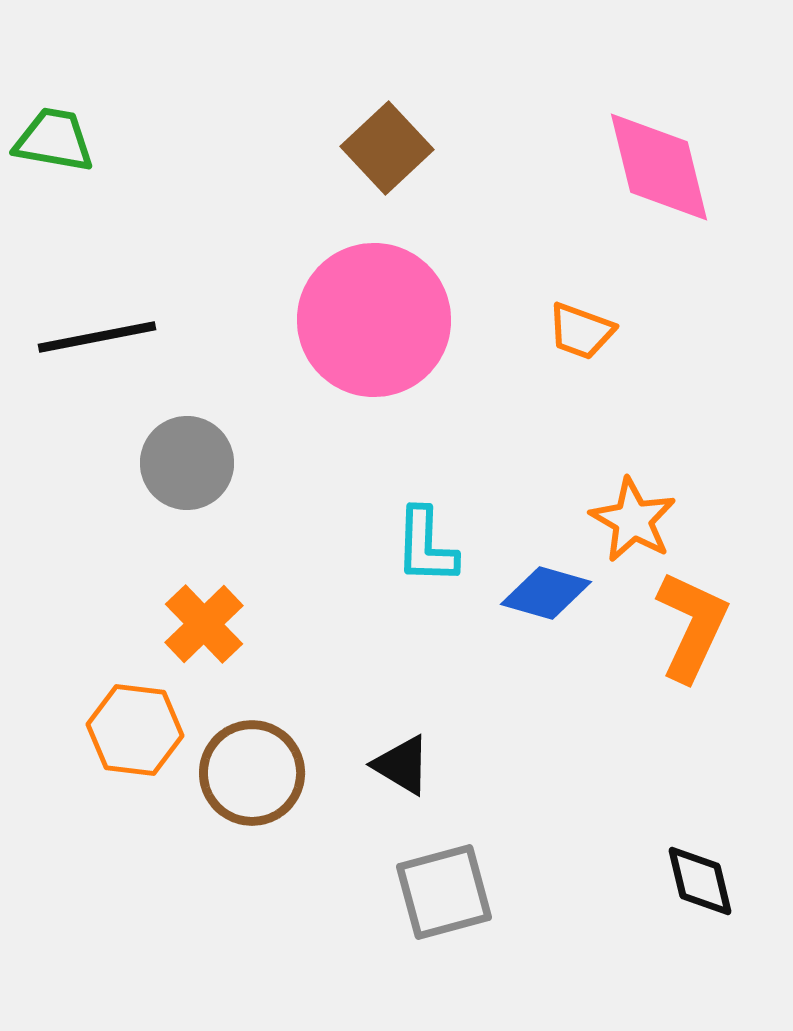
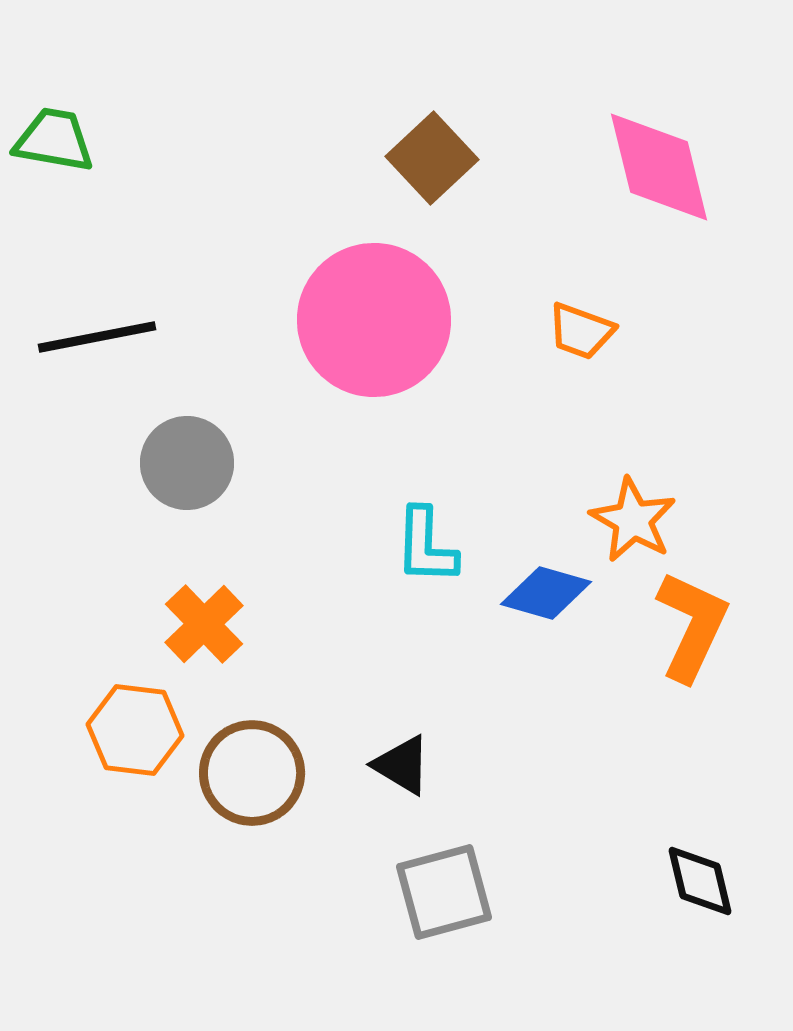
brown square: moved 45 px right, 10 px down
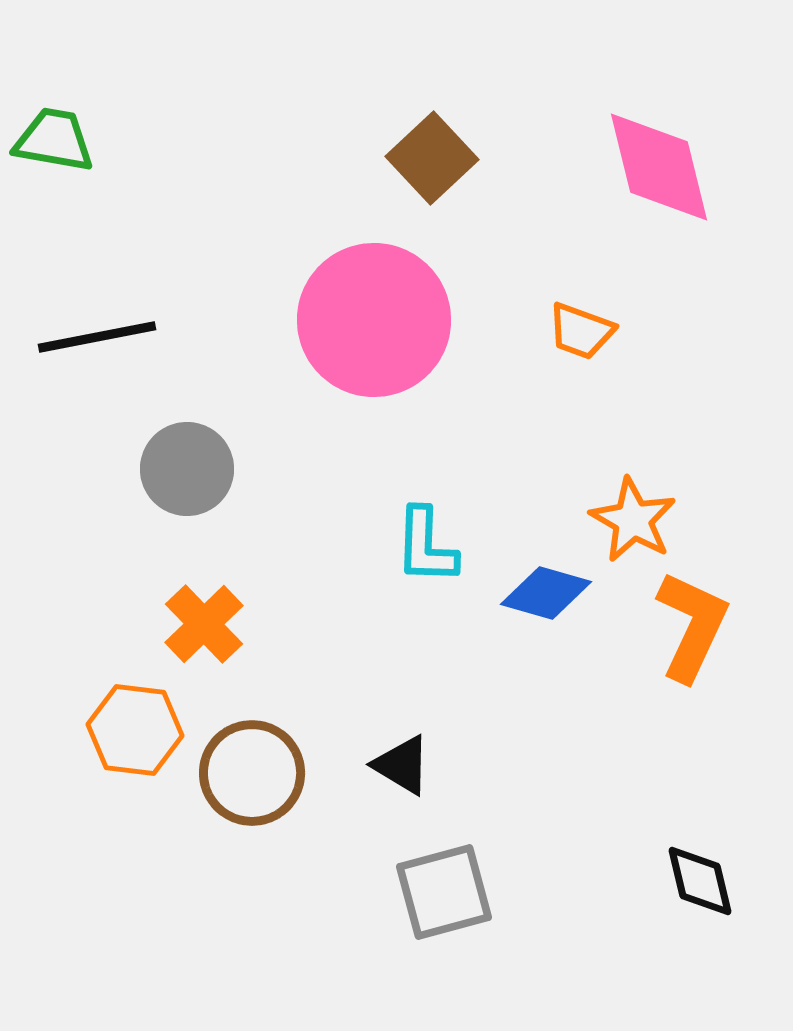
gray circle: moved 6 px down
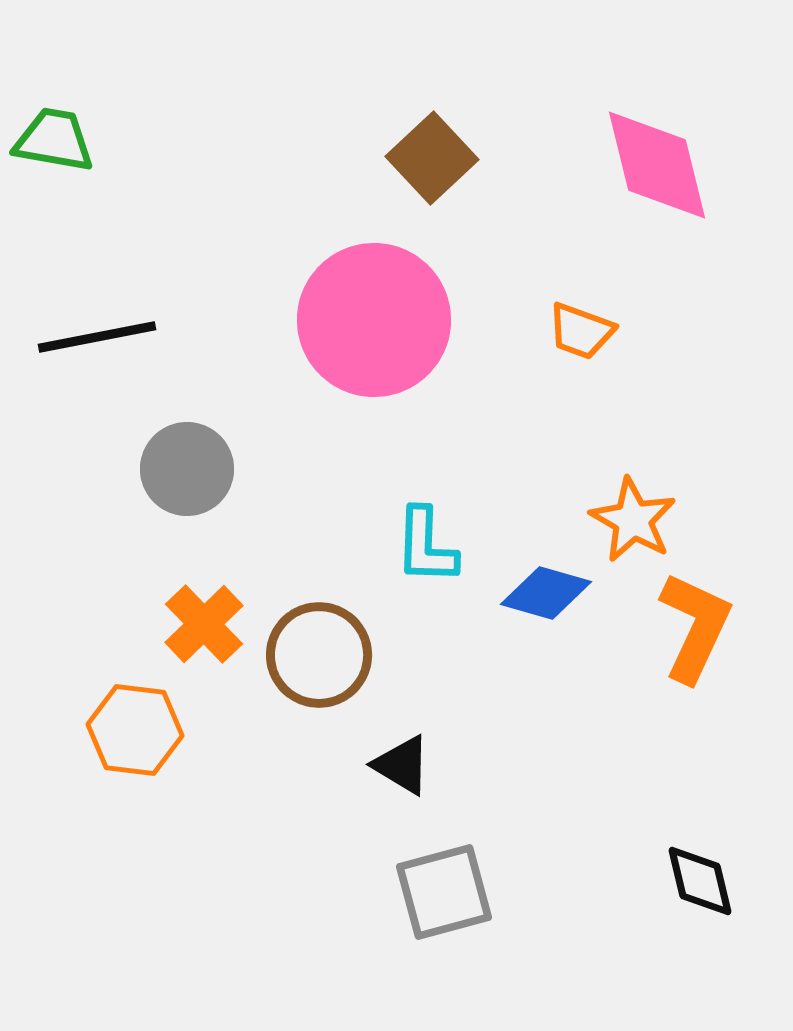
pink diamond: moved 2 px left, 2 px up
orange L-shape: moved 3 px right, 1 px down
brown circle: moved 67 px right, 118 px up
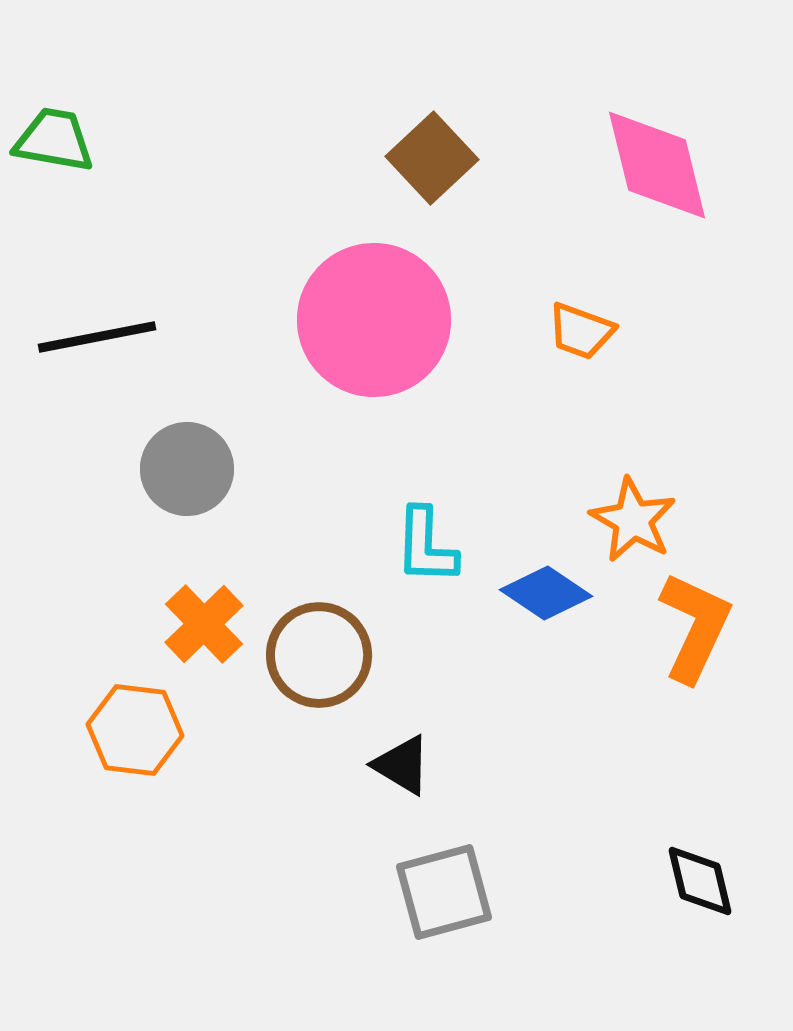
blue diamond: rotated 18 degrees clockwise
